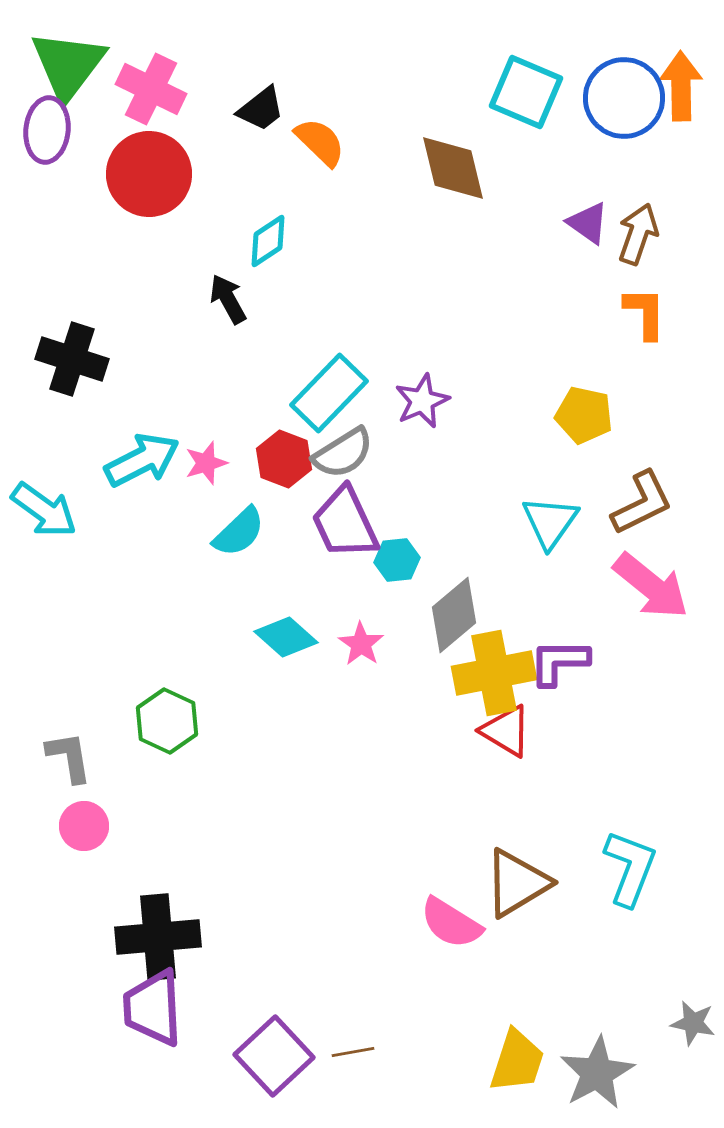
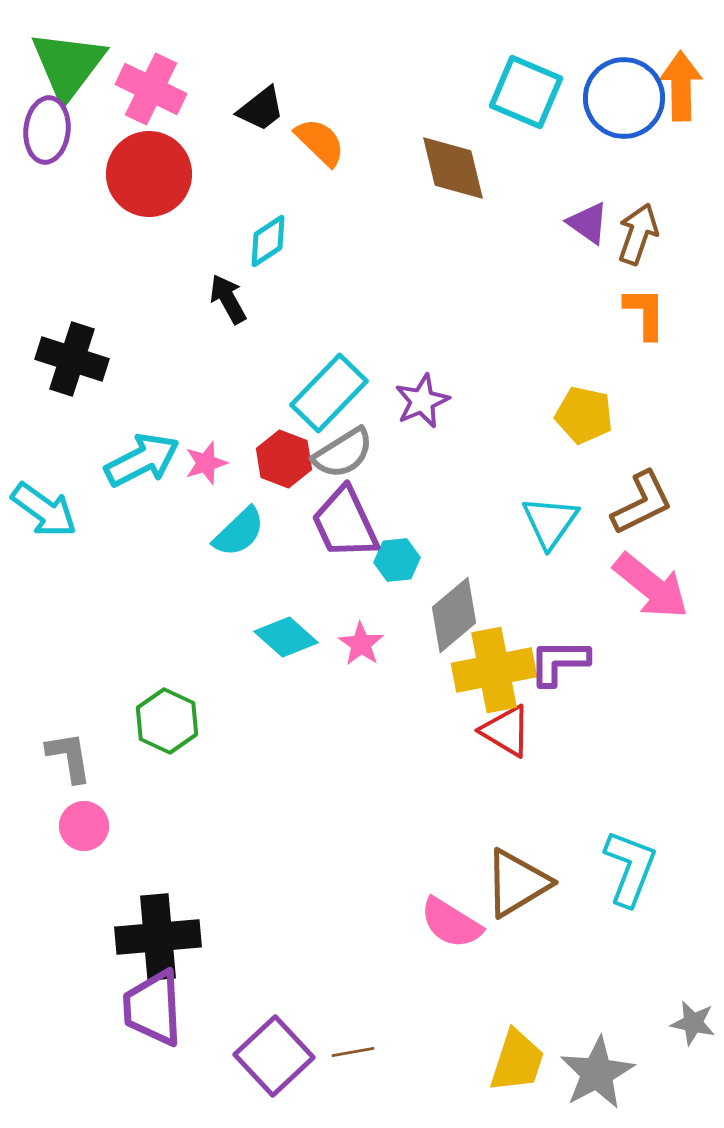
yellow cross at (494, 673): moved 3 px up
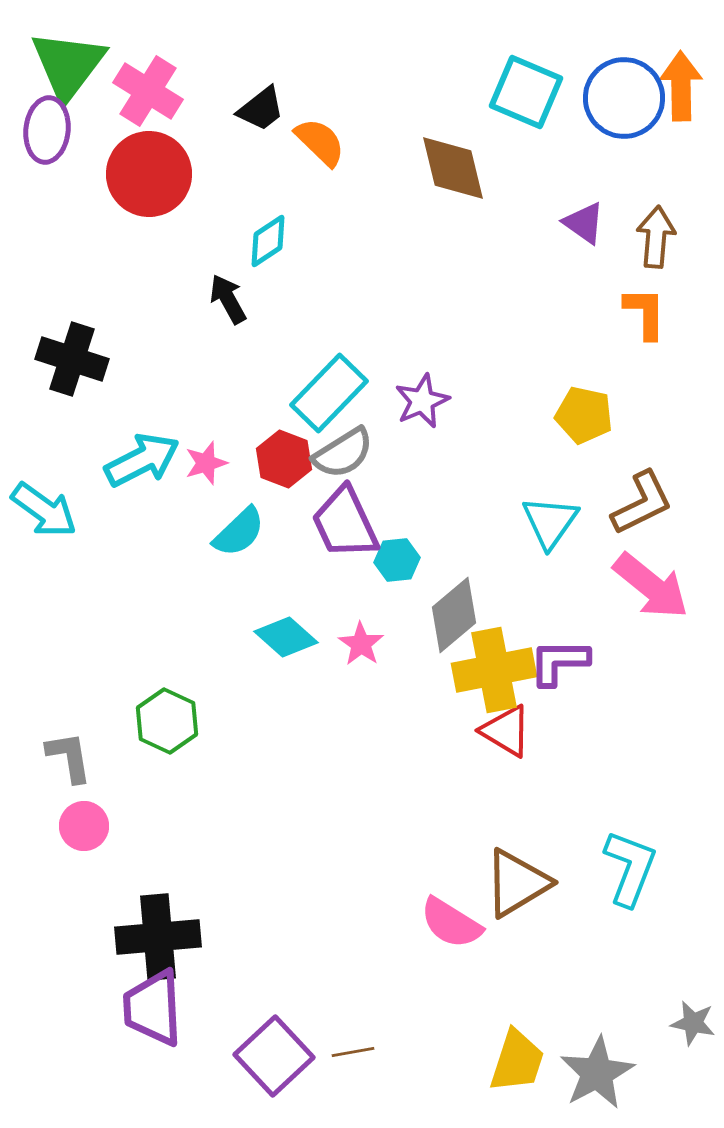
pink cross at (151, 89): moved 3 px left, 2 px down; rotated 6 degrees clockwise
purple triangle at (588, 223): moved 4 px left
brown arrow at (638, 234): moved 18 px right, 3 px down; rotated 14 degrees counterclockwise
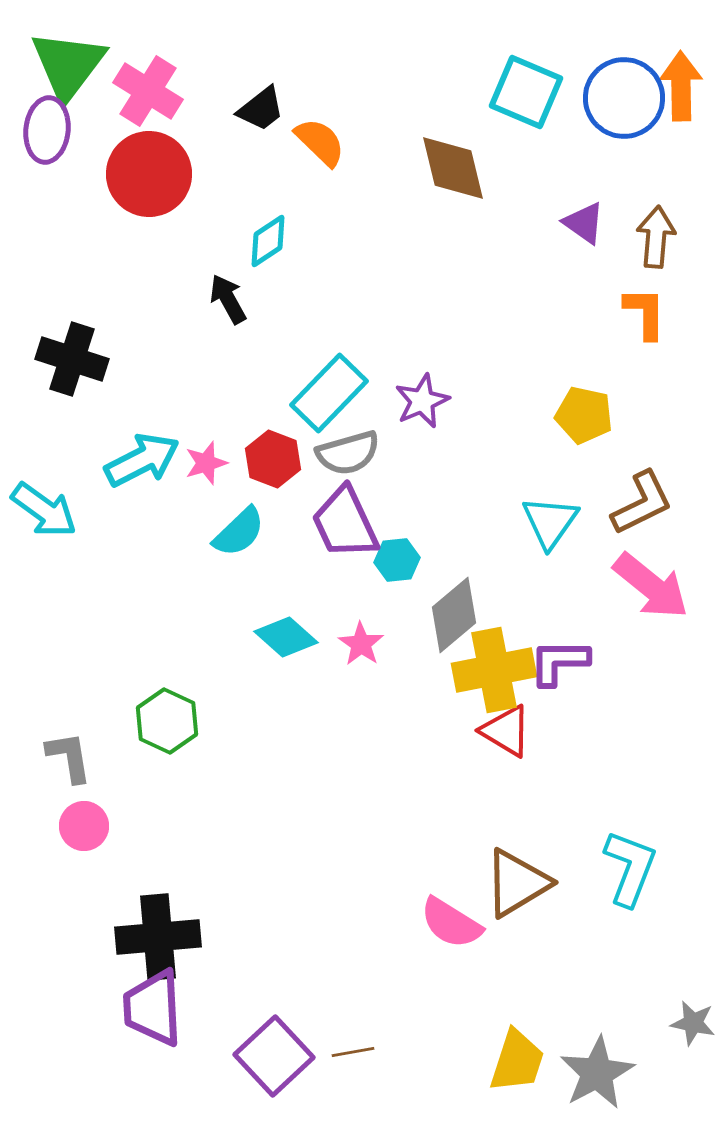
gray semicircle at (343, 453): moved 5 px right; rotated 16 degrees clockwise
red hexagon at (284, 459): moved 11 px left
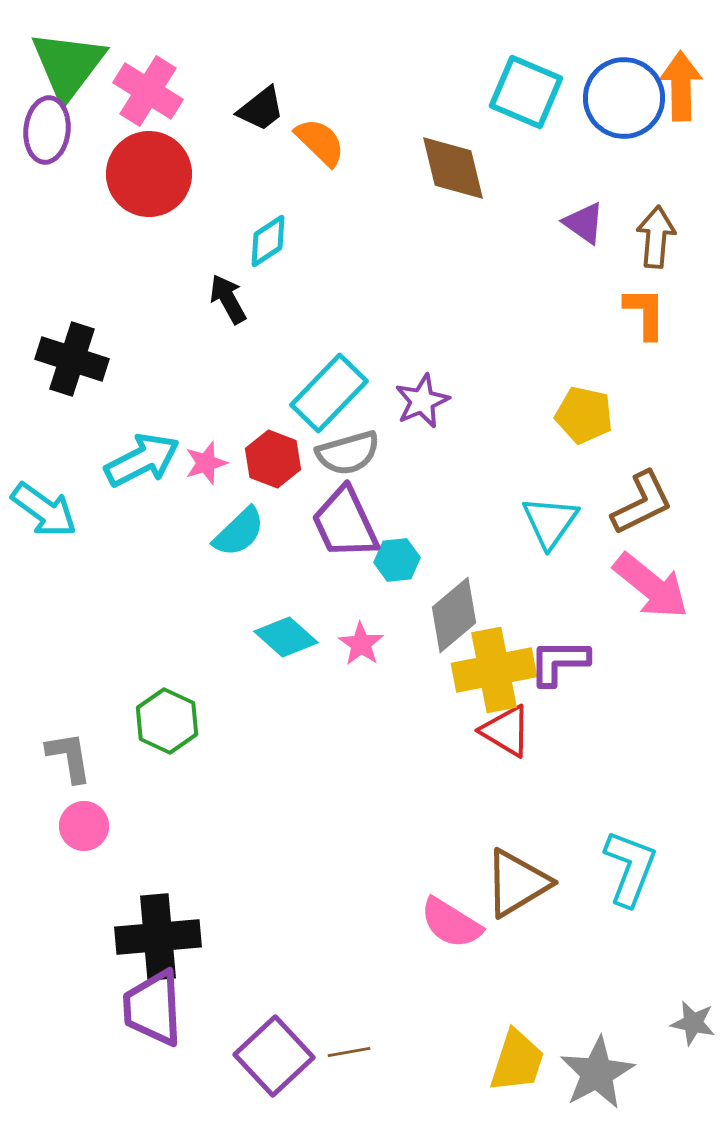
brown line at (353, 1052): moved 4 px left
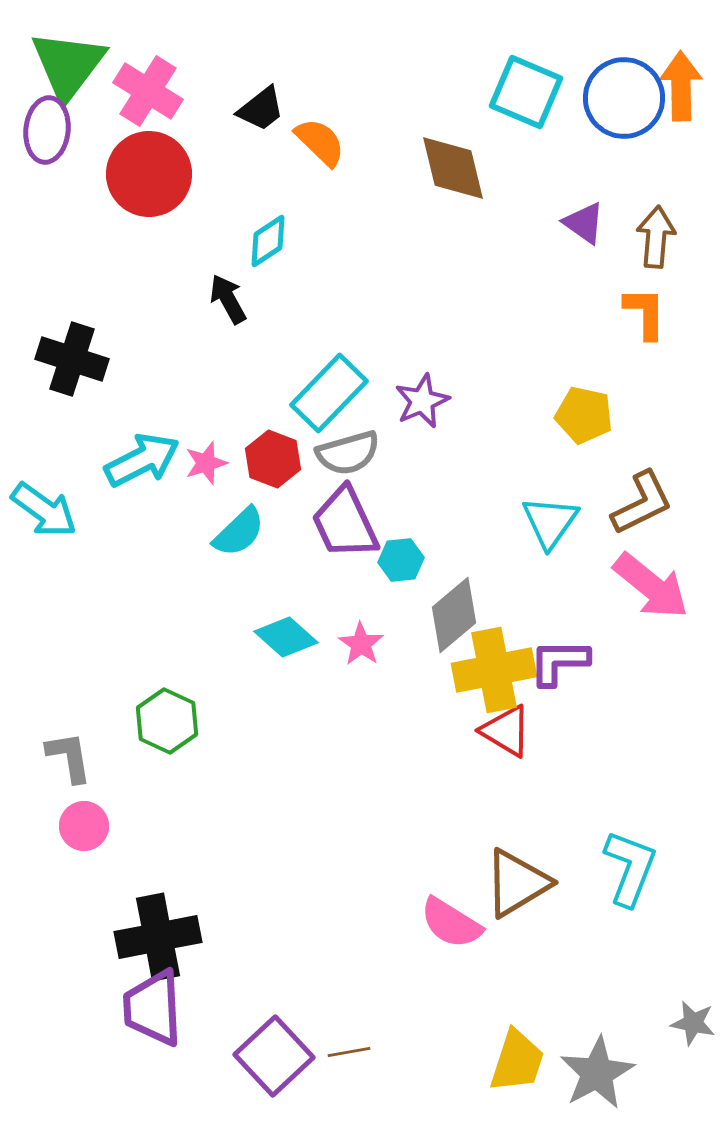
cyan hexagon at (397, 560): moved 4 px right
black cross at (158, 937): rotated 6 degrees counterclockwise
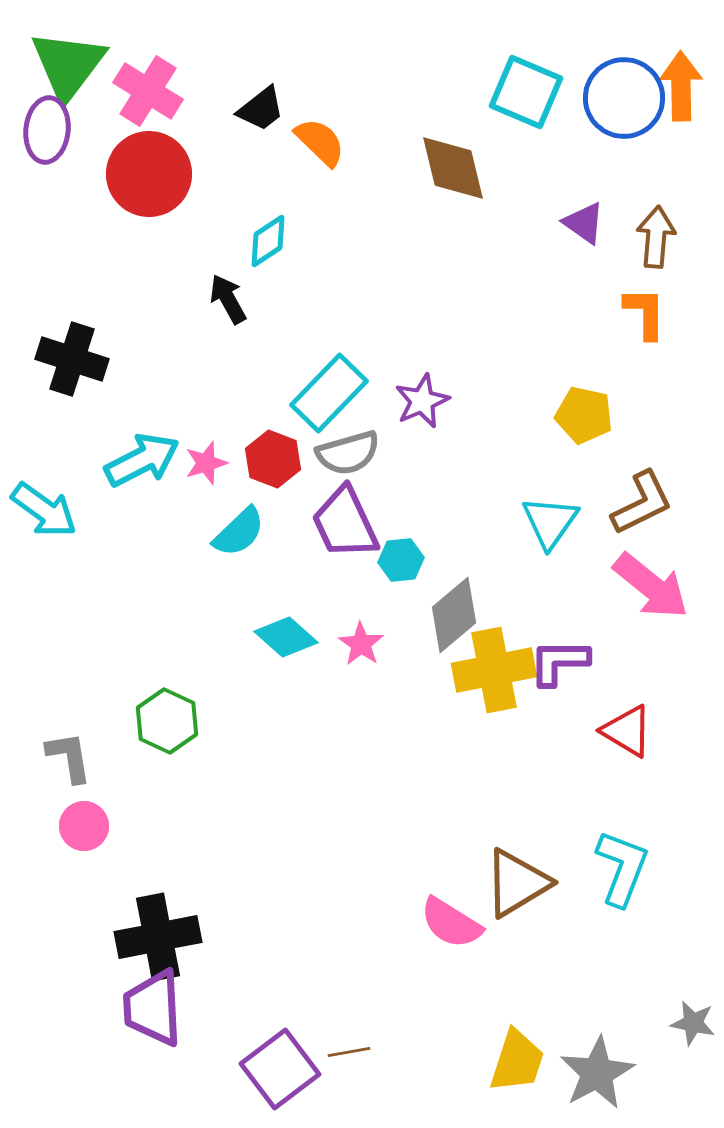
red triangle at (506, 731): moved 121 px right
cyan L-shape at (630, 868): moved 8 px left
purple square at (274, 1056): moved 6 px right, 13 px down; rotated 6 degrees clockwise
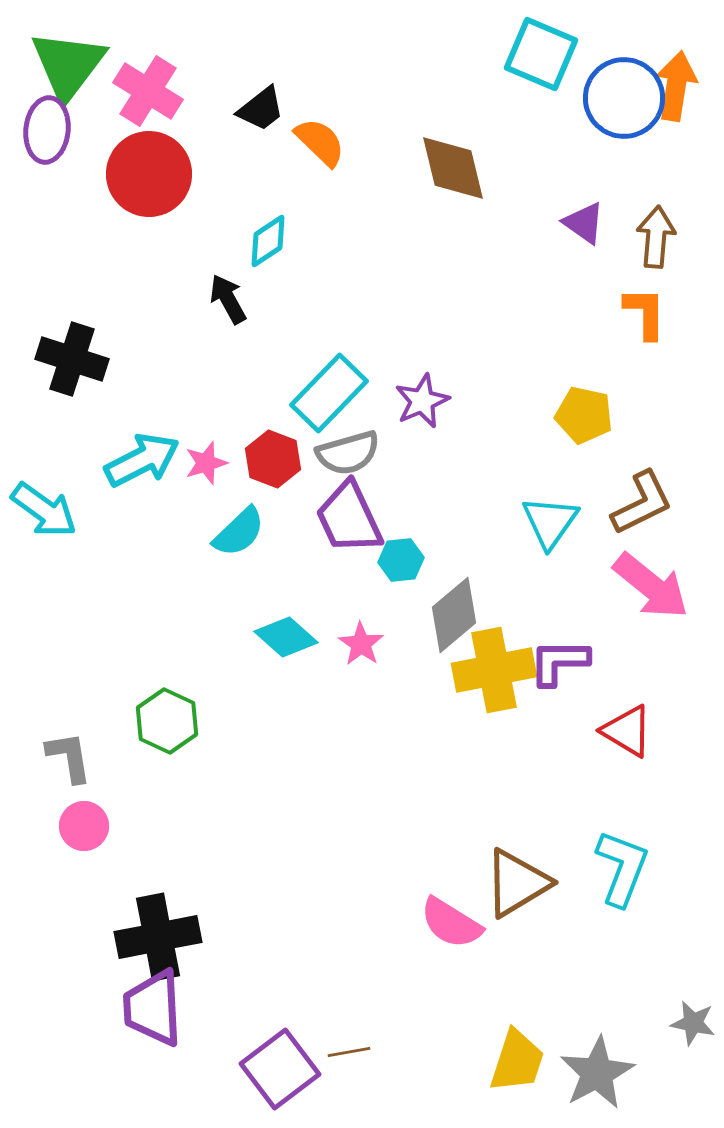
orange arrow at (681, 86): moved 5 px left; rotated 10 degrees clockwise
cyan square at (526, 92): moved 15 px right, 38 px up
purple trapezoid at (345, 523): moved 4 px right, 5 px up
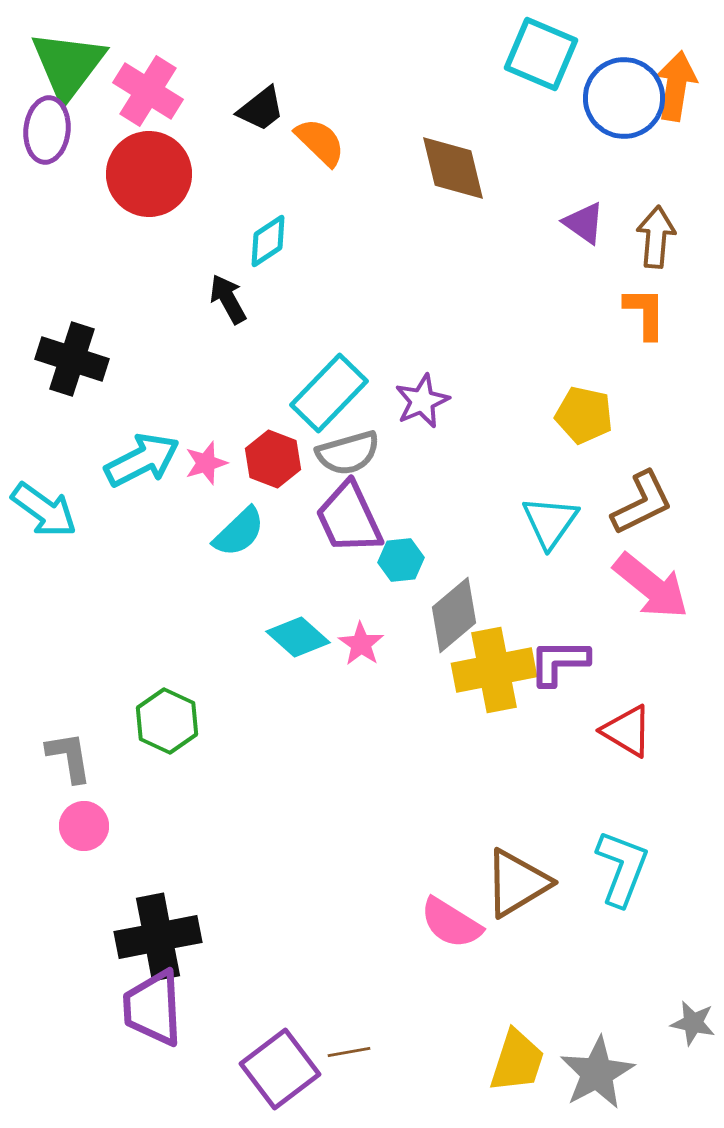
cyan diamond at (286, 637): moved 12 px right
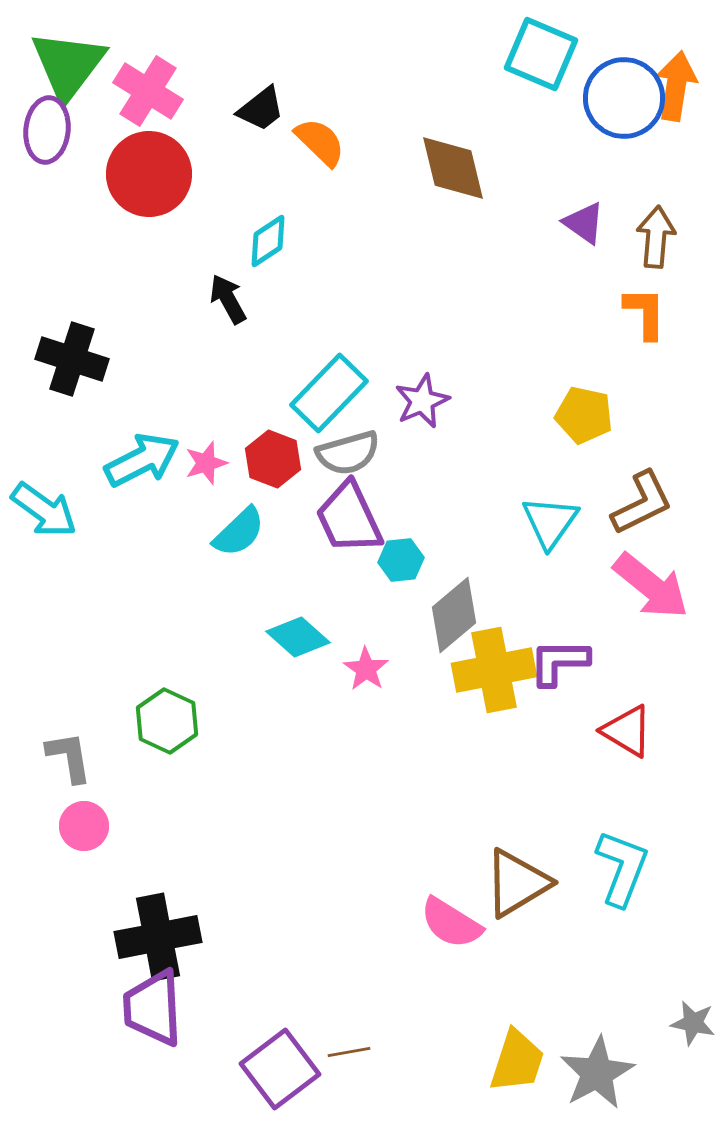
pink star at (361, 644): moved 5 px right, 25 px down
